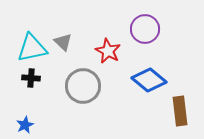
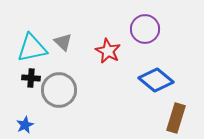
blue diamond: moved 7 px right
gray circle: moved 24 px left, 4 px down
brown rectangle: moved 4 px left, 7 px down; rotated 24 degrees clockwise
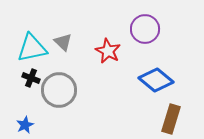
black cross: rotated 18 degrees clockwise
brown rectangle: moved 5 px left, 1 px down
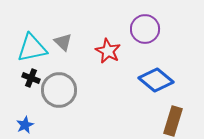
brown rectangle: moved 2 px right, 2 px down
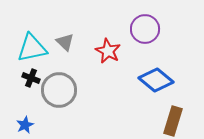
gray triangle: moved 2 px right
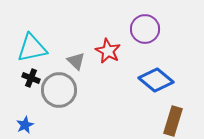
gray triangle: moved 11 px right, 19 px down
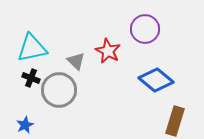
brown rectangle: moved 2 px right
